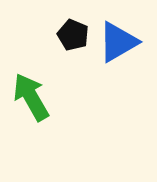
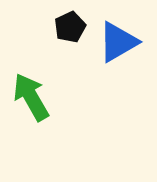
black pentagon: moved 3 px left, 8 px up; rotated 24 degrees clockwise
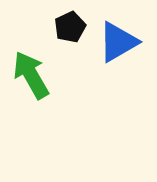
green arrow: moved 22 px up
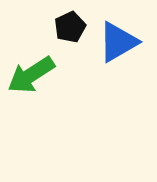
green arrow: rotated 93 degrees counterclockwise
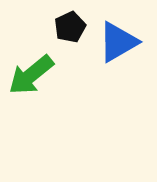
green arrow: rotated 6 degrees counterclockwise
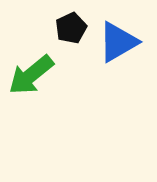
black pentagon: moved 1 px right, 1 px down
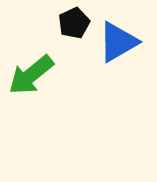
black pentagon: moved 3 px right, 5 px up
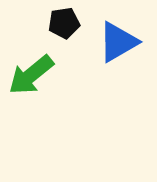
black pentagon: moved 10 px left; rotated 16 degrees clockwise
